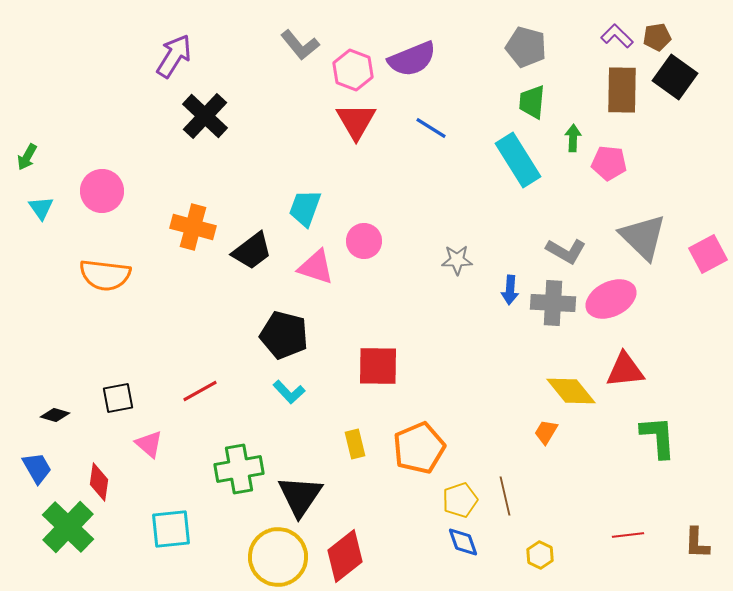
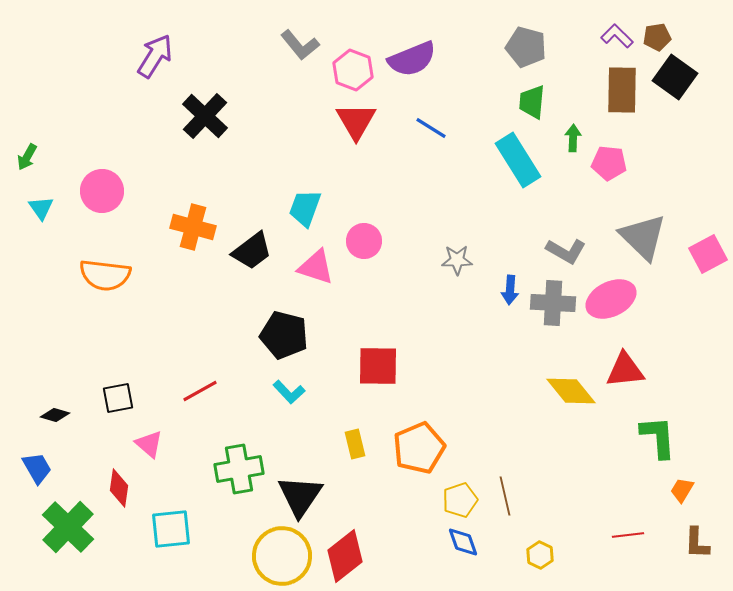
purple arrow at (174, 56): moved 19 px left
orange trapezoid at (546, 432): moved 136 px right, 58 px down
red diamond at (99, 482): moved 20 px right, 6 px down
yellow circle at (278, 557): moved 4 px right, 1 px up
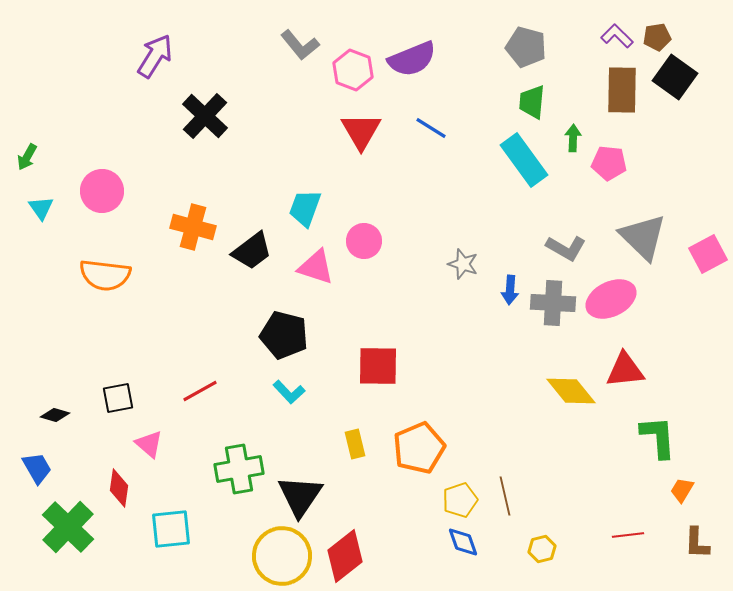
red triangle at (356, 121): moved 5 px right, 10 px down
cyan rectangle at (518, 160): moved 6 px right; rotated 4 degrees counterclockwise
gray L-shape at (566, 251): moved 3 px up
gray star at (457, 260): moved 6 px right, 4 px down; rotated 20 degrees clockwise
yellow hexagon at (540, 555): moved 2 px right, 6 px up; rotated 20 degrees clockwise
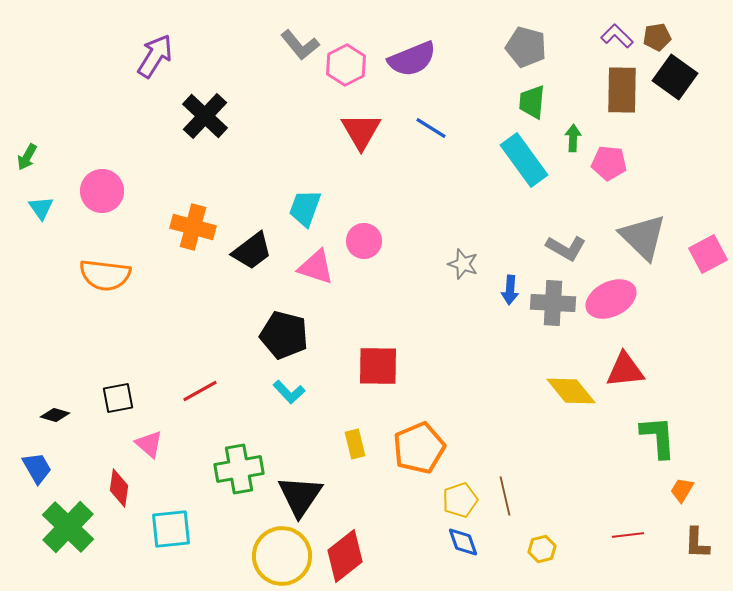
pink hexagon at (353, 70): moved 7 px left, 5 px up; rotated 12 degrees clockwise
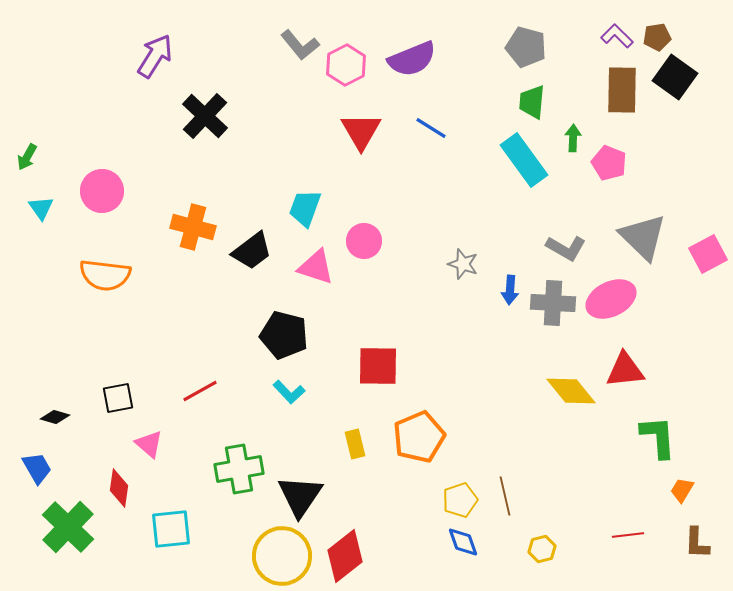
pink pentagon at (609, 163): rotated 16 degrees clockwise
black diamond at (55, 415): moved 2 px down
orange pentagon at (419, 448): moved 11 px up
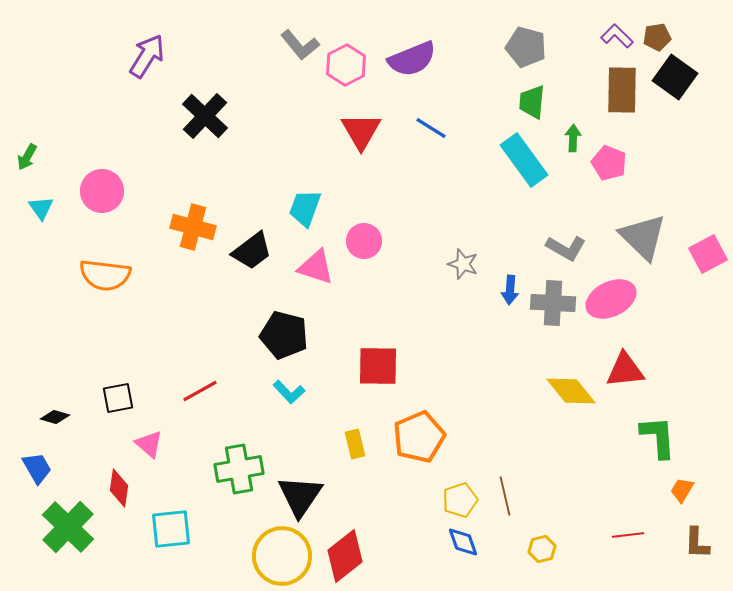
purple arrow at (155, 56): moved 8 px left
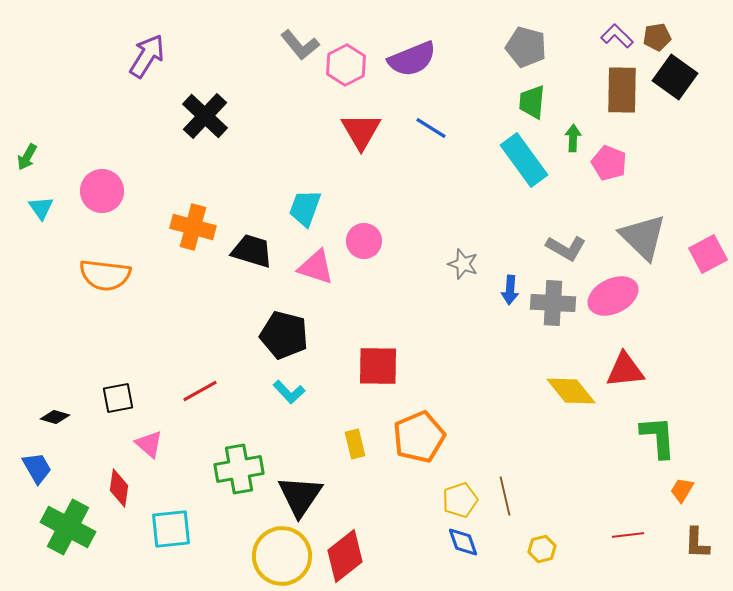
black trapezoid at (252, 251): rotated 126 degrees counterclockwise
pink ellipse at (611, 299): moved 2 px right, 3 px up
green cross at (68, 527): rotated 16 degrees counterclockwise
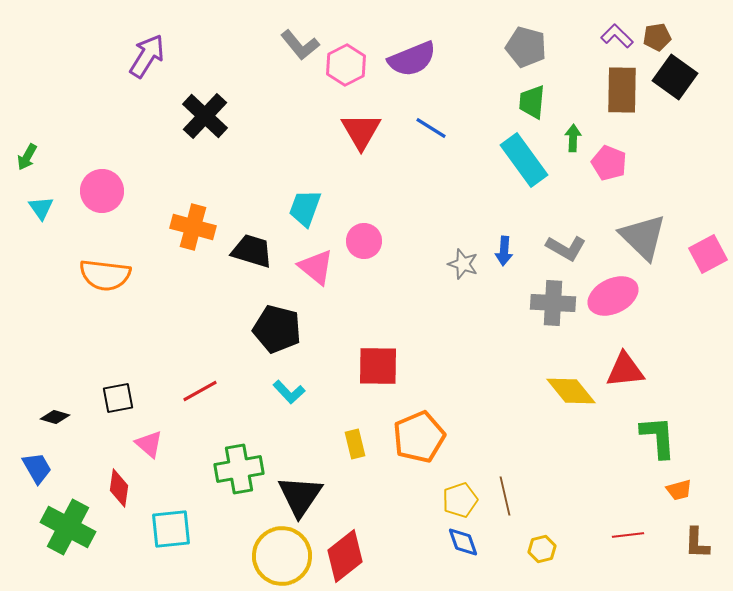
pink triangle at (316, 267): rotated 21 degrees clockwise
blue arrow at (510, 290): moved 6 px left, 39 px up
black pentagon at (284, 335): moved 7 px left, 6 px up
orange trapezoid at (682, 490): moved 3 px left; rotated 136 degrees counterclockwise
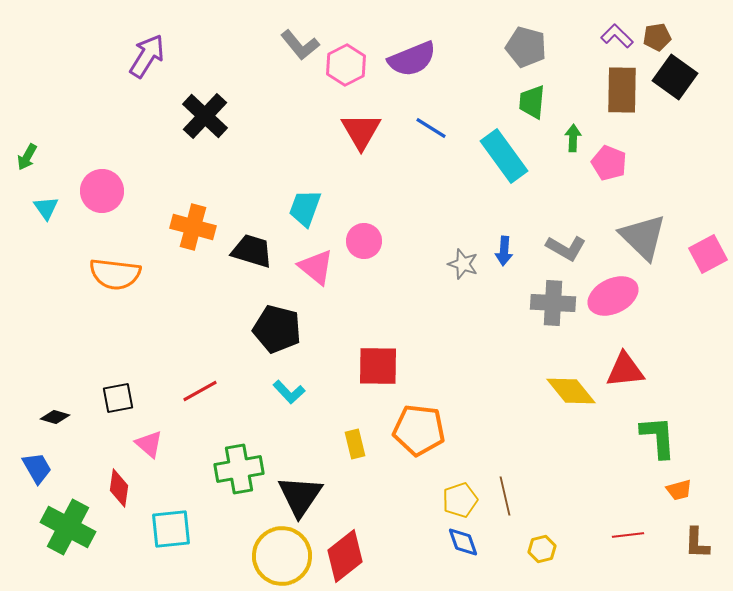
cyan rectangle at (524, 160): moved 20 px left, 4 px up
cyan triangle at (41, 208): moved 5 px right
orange semicircle at (105, 275): moved 10 px right, 1 px up
orange pentagon at (419, 437): moved 7 px up; rotated 30 degrees clockwise
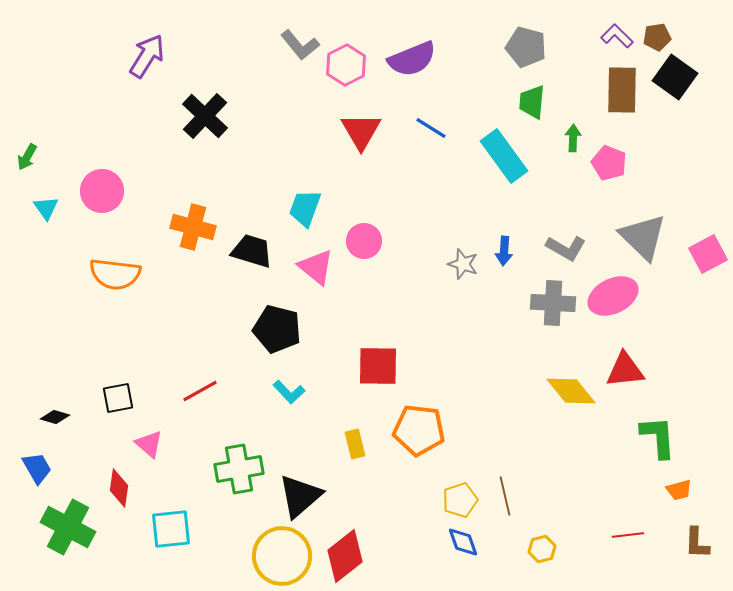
black triangle at (300, 496): rotated 15 degrees clockwise
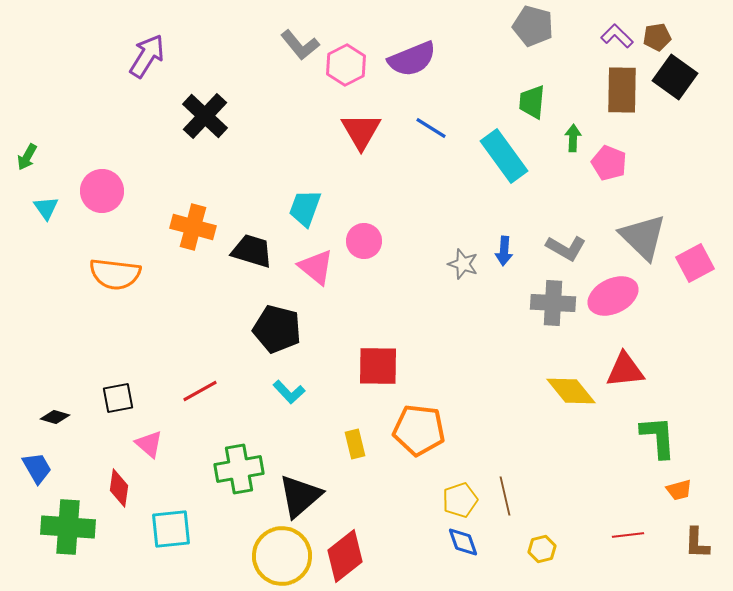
gray pentagon at (526, 47): moved 7 px right, 21 px up
pink square at (708, 254): moved 13 px left, 9 px down
green cross at (68, 527): rotated 24 degrees counterclockwise
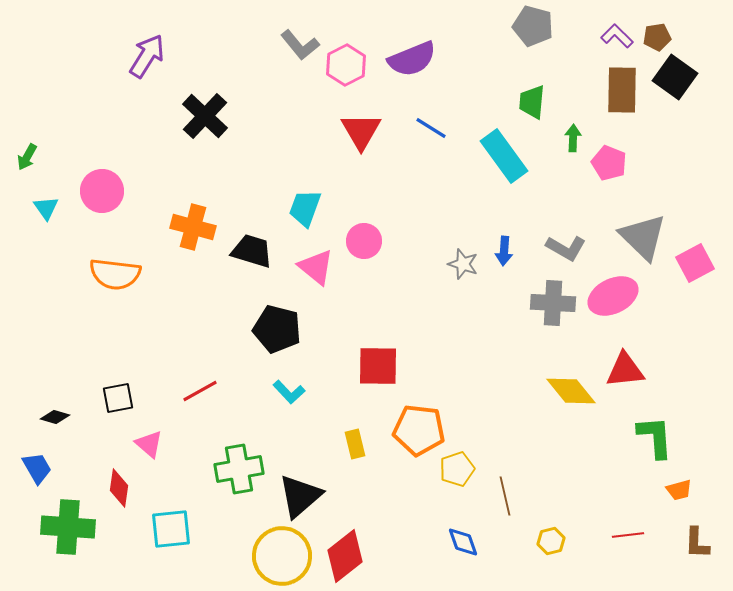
green L-shape at (658, 437): moved 3 px left
yellow pentagon at (460, 500): moved 3 px left, 31 px up
yellow hexagon at (542, 549): moved 9 px right, 8 px up
